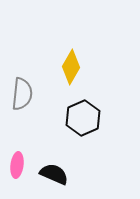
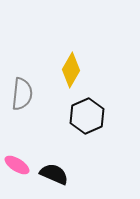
yellow diamond: moved 3 px down
black hexagon: moved 4 px right, 2 px up
pink ellipse: rotated 65 degrees counterclockwise
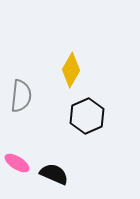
gray semicircle: moved 1 px left, 2 px down
pink ellipse: moved 2 px up
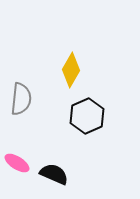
gray semicircle: moved 3 px down
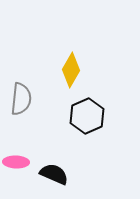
pink ellipse: moved 1 px left, 1 px up; rotated 30 degrees counterclockwise
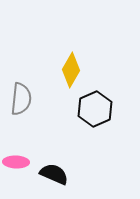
black hexagon: moved 8 px right, 7 px up
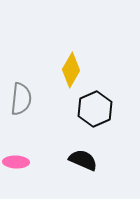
black semicircle: moved 29 px right, 14 px up
